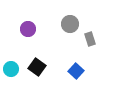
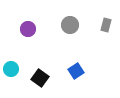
gray circle: moved 1 px down
gray rectangle: moved 16 px right, 14 px up; rotated 32 degrees clockwise
black square: moved 3 px right, 11 px down
blue square: rotated 14 degrees clockwise
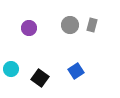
gray rectangle: moved 14 px left
purple circle: moved 1 px right, 1 px up
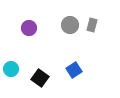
blue square: moved 2 px left, 1 px up
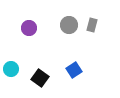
gray circle: moved 1 px left
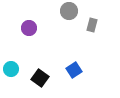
gray circle: moved 14 px up
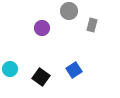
purple circle: moved 13 px right
cyan circle: moved 1 px left
black square: moved 1 px right, 1 px up
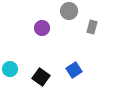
gray rectangle: moved 2 px down
